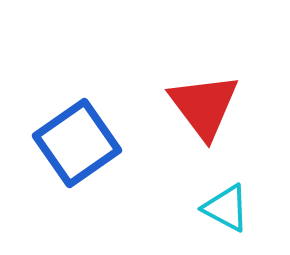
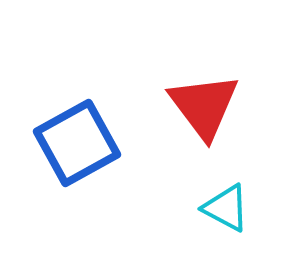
blue square: rotated 6 degrees clockwise
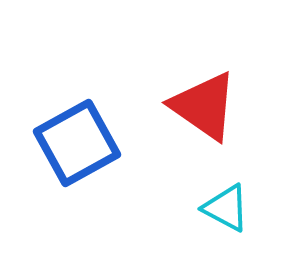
red triangle: rotated 18 degrees counterclockwise
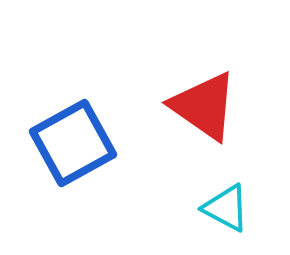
blue square: moved 4 px left
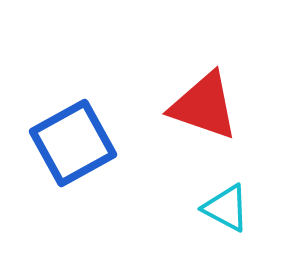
red triangle: rotated 16 degrees counterclockwise
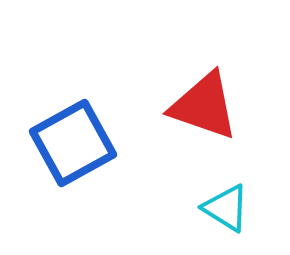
cyan triangle: rotated 4 degrees clockwise
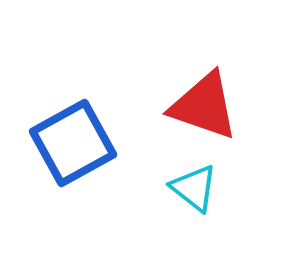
cyan triangle: moved 32 px left, 20 px up; rotated 6 degrees clockwise
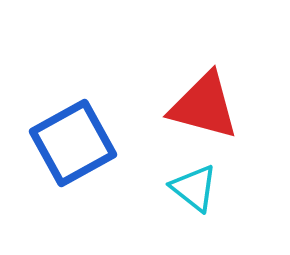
red triangle: rotated 4 degrees counterclockwise
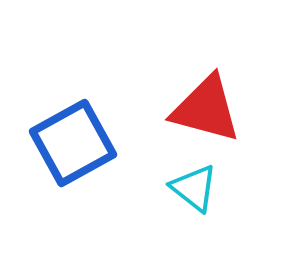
red triangle: moved 2 px right, 3 px down
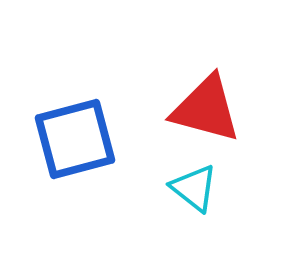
blue square: moved 2 px right, 4 px up; rotated 14 degrees clockwise
